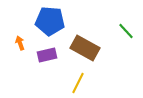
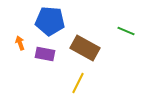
green line: rotated 24 degrees counterclockwise
purple rectangle: moved 2 px left, 1 px up; rotated 24 degrees clockwise
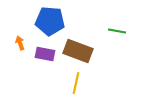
green line: moved 9 px left; rotated 12 degrees counterclockwise
brown rectangle: moved 7 px left, 3 px down; rotated 8 degrees counterclockwise
yellow line: moved 2 px left; rotated 15 degrees counterclockwise
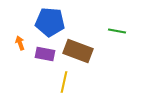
blue pentagon: moved 1 px down
yellow line: moved 12 px left, 1 px up
